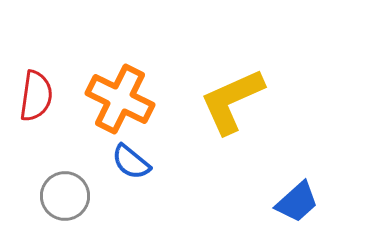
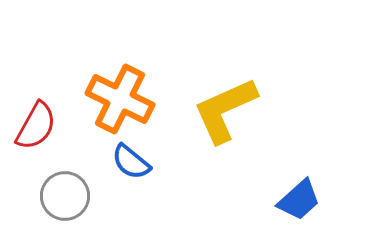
red semicircle: moved 30 px down; rotated 21 degrees clockwise
yellow L-shape: moved 7 px left, 9 px down
blue trapezoid: moved 2 px right, 2 px up
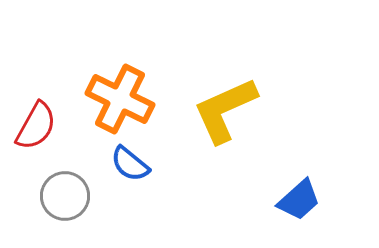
blue semicircle: moved 1 px left, 2 px down
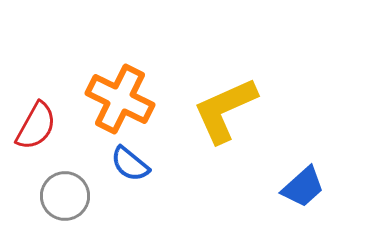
blue trapezoid: moved 4 px right, 13 px up
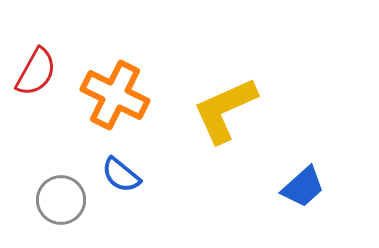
orange cross: moved 5 px left, 4 px up
red semicircle: moved 54 px up
blue semicircle: moved 9 px left, 11 px down
gray circle: moved 4 px left, 4 px down
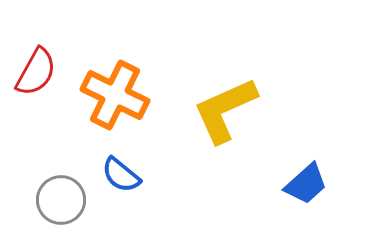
blue trapezoid: moved 3 px right, 3 px up
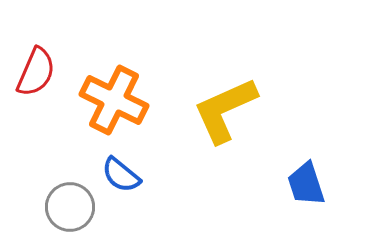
red semicircle: rotated 6 degrees counterclockwise
orange cross: moved 1 px left, 5 px down
blue trapezoid: rotated 114 degrees clockwise
gray circle: moved 9 px right, 7 px down
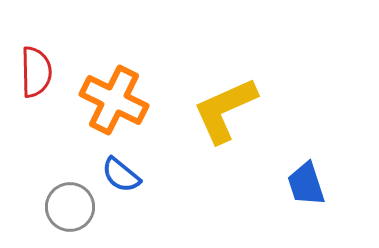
red semicircle: rotated 24 degrees counterclockwise
